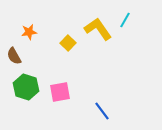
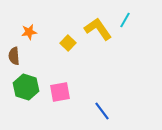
brown semicircle: rotated 24 degrees clockwise
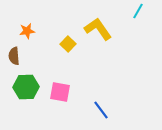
cyan line: moved 13 px right, 9 px up
orange star: moved 2 px left, 1 px up
yellow square: moved 1 px down
green hexagon: rotated 20 degrees counterclockwise
pink square: rotated 20 degrees clockwise
blue line: moved 1 px left, 1 px up
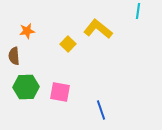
cyan line: rotated 21 degrees counterclockwise
yellow L-shape: rotated 16 degrees counterclockwise
blue line: rotated 18 degrees clockwise
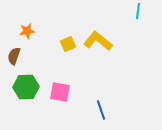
yellow L-shape: moved 12 px down
yellow square: rotated 21 degrees clockwise
brown semicircle: rotated 24 degrees clockwise
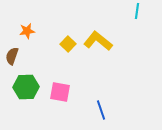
cyan line: moved 1 px left
yellow square: rotated 21 degrees counterclockwise
brown semicircle: moved 2 px left
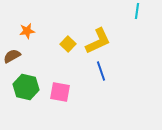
yellow L-shape: rotated 116 degrees clockwise
brown semicircle: rotated 42 degrees clockwise
green hexagon: rotated 15 degrees clockwise
blue line: moved 39 px up
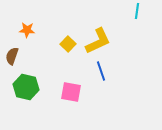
orange star: moved 1 px up; rotated 14 degrees clockwise
brown semicircle: rotated 42 degrees counterclockwise
pink square: moved 11 px right
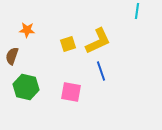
yellow square: rotated 28 degrees clockwise
